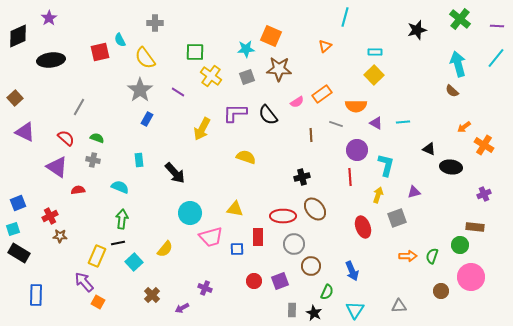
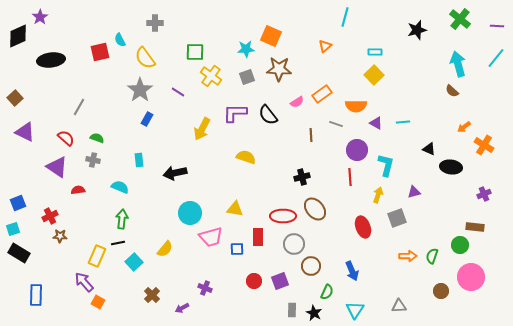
purple star at (49, 18): moved 9 px left, 1 px up
black arrow at (175, 173): rotated 120 degrees clockwise
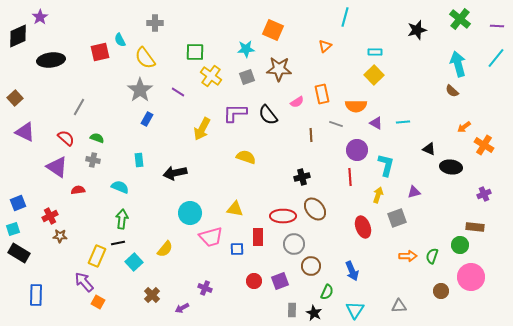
orange square at (271, 36): moved 2 px right, 6 px up
orange rectangle at (322, 94): rotated 66 degrees counterclockwise
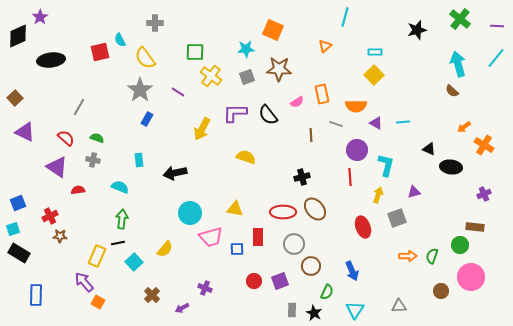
red ellipse at (283, 216): moved 4 px up
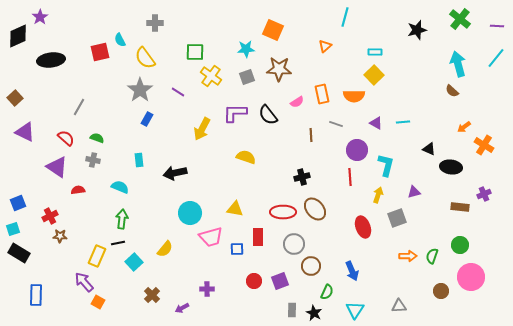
orange semicircle at (356, 106): moved 2 px left, 10 px up
brown rectangle at (475, 227): moved 15 px left, 20 px up
purple cross at (205, 288): moved 2 px right, 1 px down; rotated 24 degrees counterclockwise
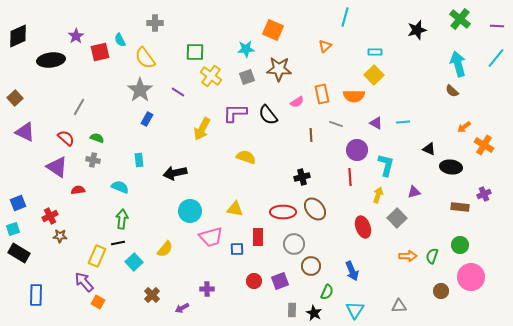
purple star at (40, 17): moved 36 px right, 19 px down
cyan circle at (190, 213): moved 2 px up
gray square at (397, 218): rotated 24 degrees counterclockwise
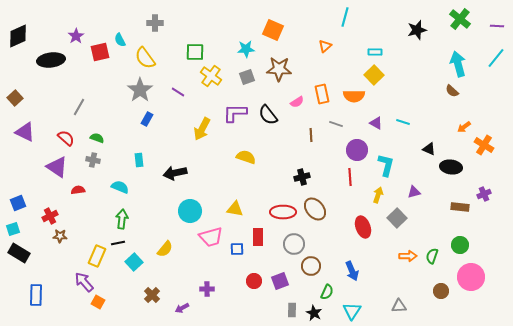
cyan line at (403, 122): rotated 24 degrees clockwise
cyan triangle at (355, 310): moved 3 px left, 1 px down
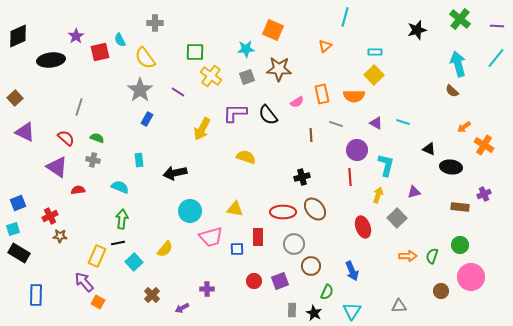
gray line at (79, 107): rotated 12 degrees counterclockwise
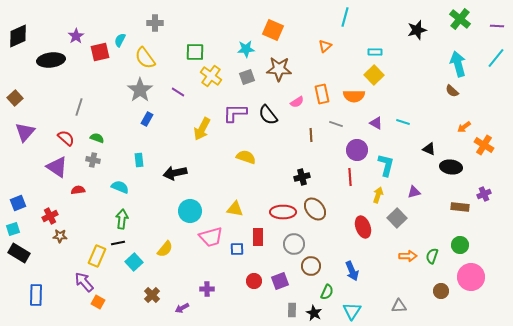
cyan semicircle at (120, 40): rotated 56 degrees clockwise
purple triangle at (25, 132): rotated 45 degrees clockwise
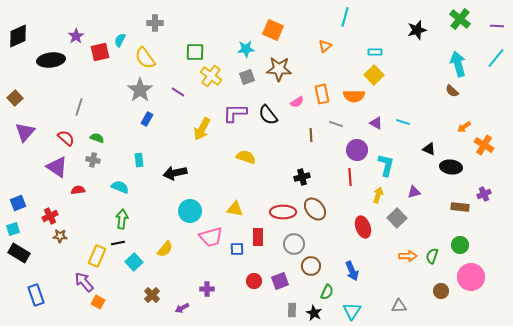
blue rectangle at (36, 295): rotated 20 degrees counterclockwise
